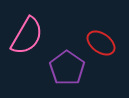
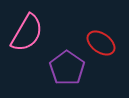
pink semicircle: moved 3 px up
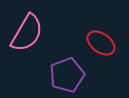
purple pentagon: moved 7 px down; rotated 16 degrees clockwise
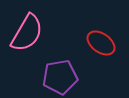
purple pentagon: moved 7 px left, 2 px down; rotated 12 degrees clockwise
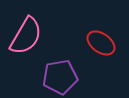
pink semicircle: moved 1 px left, 3 px down
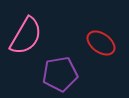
purple pentagon: moved 3 px up
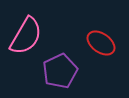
purple pentagon: moved 3 px up; rotated 16 degrees counterclockwise
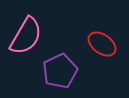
red ellipse: moved 1 px right, 1 px down
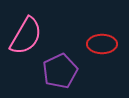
red ellipse: rotated 36 degrees counterclockwise
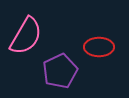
red ellipse: moved 3 px left, 3 px down
